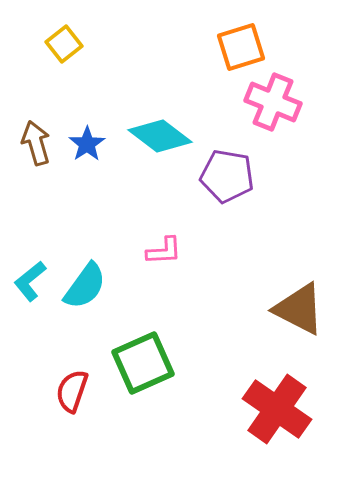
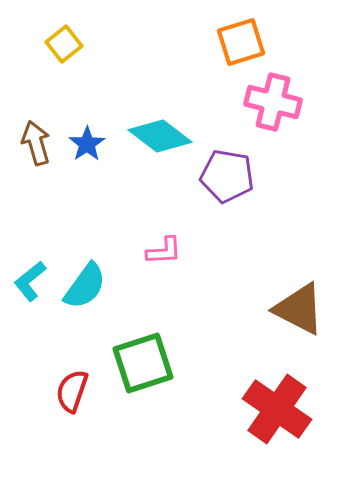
orange square: moved 5 px up
pink cross: rotated 8 degrees counterclockwise
green square: rotated 6 degrees clockwise
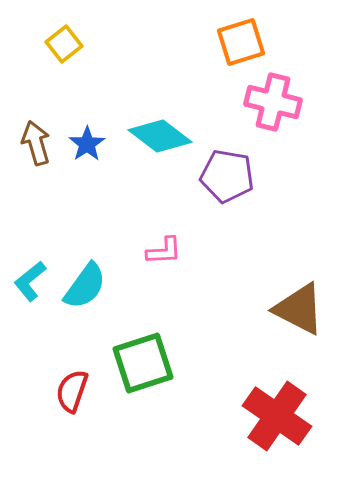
red cross: moved 7 px down
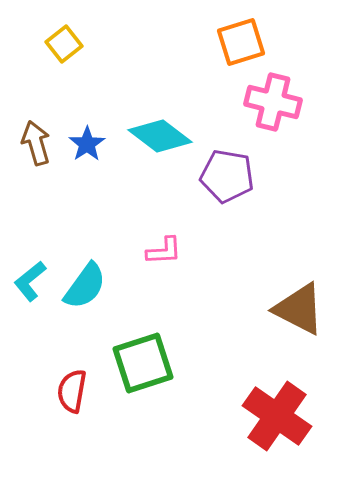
red semicircle: rotated 9 degrees counterclockwise
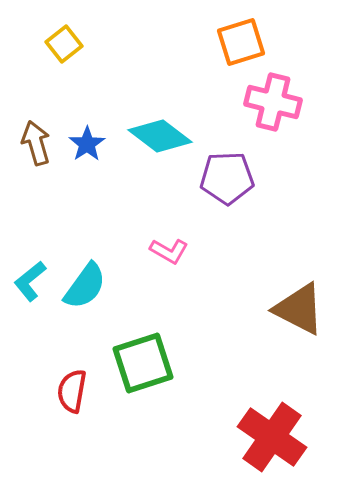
purple pentagon: moved 2 px down; rotated 12 degrees counterclockwise
pink L-shape: moved 5 px right; rotated 33 degrees clockwise
red cross: moved 5 px left, 21 px down
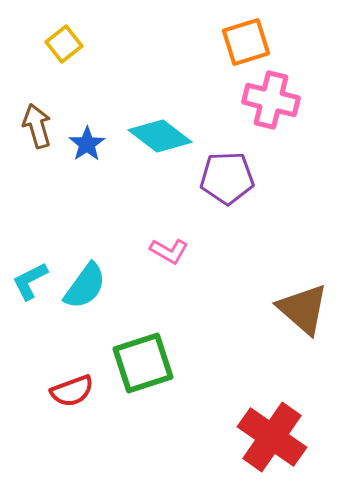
orange square: moved 5 px right
pink cross: moved 2 px left, 2 px up
brown arrow: moved 1 px right, 17 px up
cyan L-shape: rotated 12 degrees clockwise
brown triangle: moved 4 px right; rotated 14 degrees clockwise
red semicircle: rotated 120 degrees counterclockwise
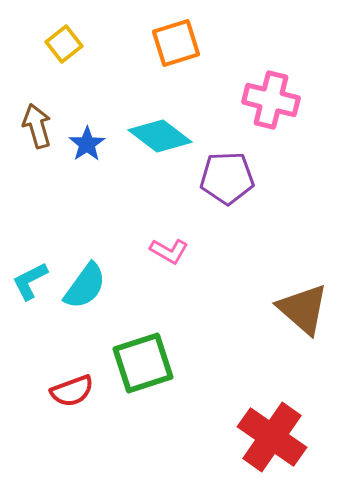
orange square: moved 70 px left, 1 px down
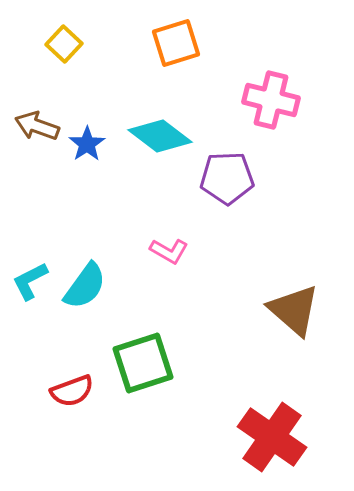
yellow square: rotated 9 degrees counterclockwise
brown arrow: rotated 54 degrees counterclockwise
brown triangle: moved 9 px left, 1 px down
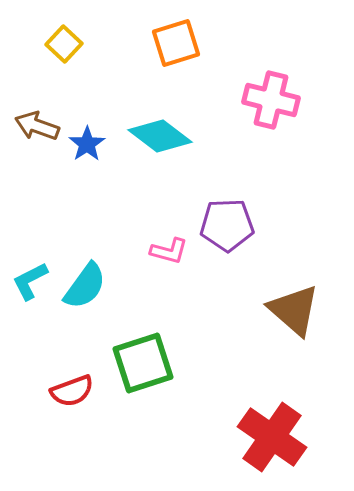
purple pentagon: moved 47 px down
pink L-shape: rotated 15 degrees counterclockwise
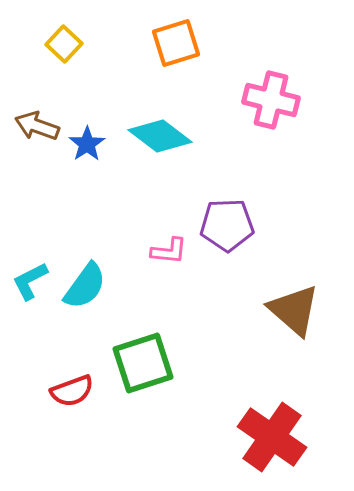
pink L-shape: rotated 9 degrees counterclockwise
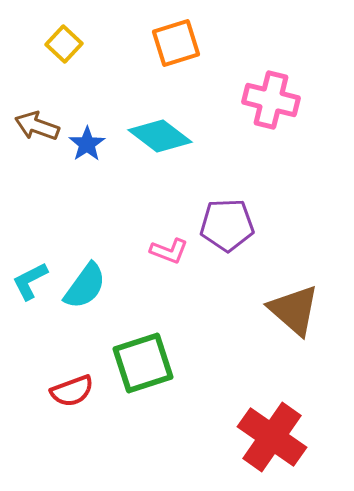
pink L-shape: rotated 15 degrees clockwise
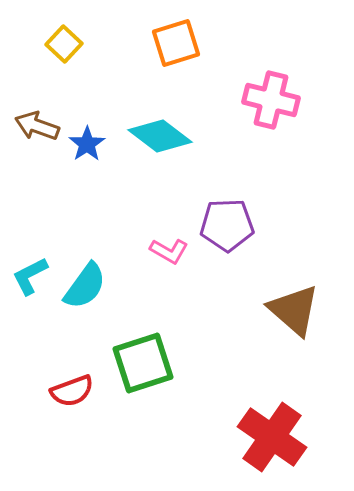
pink L-shape: rotated 9 degrees clockwise
cyan L-shape: moved 5 px up
